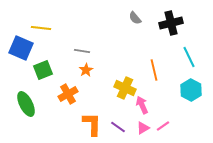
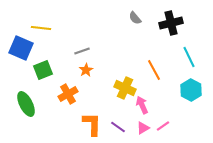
gray line: rotated 28 degrees counterclockwise
orange line: rotated 15 degrees counterclockwise
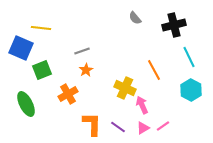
black cross: moved 3 px right, 2 px down
green square: moved 1 px left
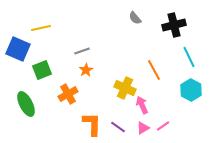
yellow line: rotated 18 degrees counterclockwise
blue square: moved 3 px left, 1 px down
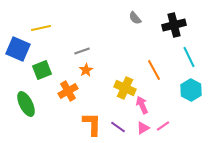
orange cross: moved 3 px up
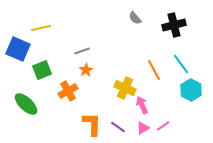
cyan line: moved 8 px left, 7 px down; rotated 10 degrees counterclockwise
green ellipse: rotated 20 degrees counterclockwise
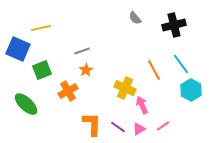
pink triangle: moved 4 px left, 1 px down
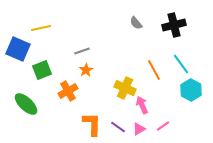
gray semicircle: moved 1 px right, 5 px down
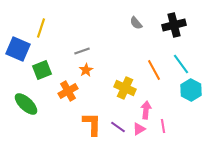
yellow line: rotated 60 degrees counterclockwise
pink arrow: moved 4 px right, 5 px down; rotated 30 degrees clockwise
pink line: rotated 64 degrees counterclockwise
